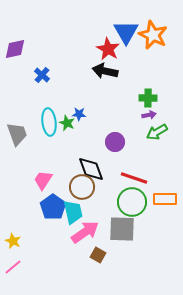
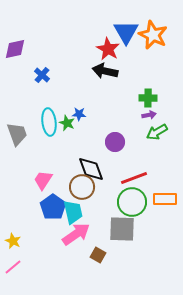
red line: rotated 40 degrees counterclockwise
pink arrow: moved 9 px left, 2 px down
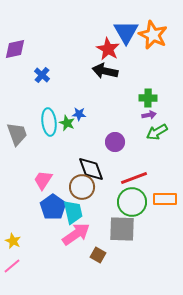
pink line: moved 1 px left, 1 px up
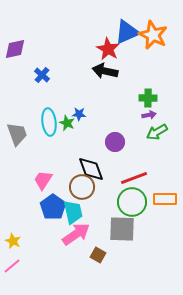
blue triangle: moved 1 px right; rotated 36 degrees clockwise
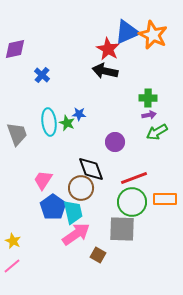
brown circle: moved 1 px left, 1 px down
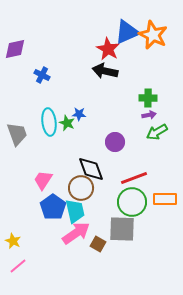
blue cross: rotated 14 degrees counterclockwise
cyan trapezoid: moved 2 px right, 1 px up
pink arrow: moved 1 px up
brown square: moved 11 px up
pink line: moved 6 px right
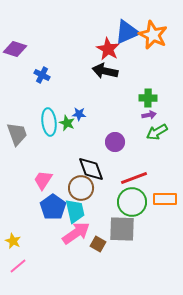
purple diamond: rotated 30 degrees clockwise
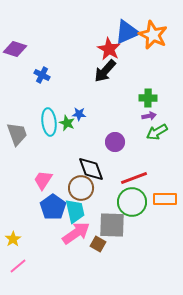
red star: moved 1 px right
black arrow: rotated 60 degrees counterclockwise
purple arrow: moved 1 px down
gray square: moved 10 px left, 4 px up
yellow star: moved 2 px up; rotated 14 degrees clockwise
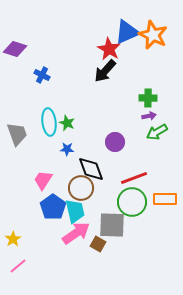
blue star: moved 12 px left, 35 px down
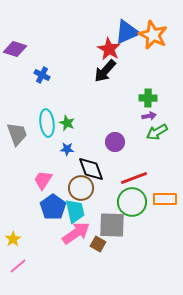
cyan ellipse: moved 2 px left, 1 px down
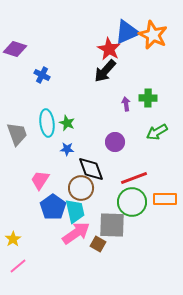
purple arrow: moved 23 px left, 12 px up; rotated 88 degrees counterclockwise
pink trapezoid: moved 3 px left
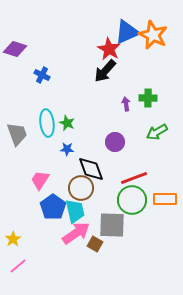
green circle: moved 2 px up
brown square: moved 3 px left
